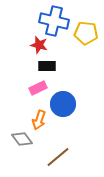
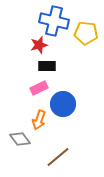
red star: rotated 30 degrees counterclockwise
pink rectangle: moved 1 px right
gray diamond: moved 2 px left
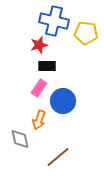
pink rectangle: rotated 30 degrees counterclockwise
blue circle: moved 3 px up
gray diamond: rotated 25 degrees clockwise
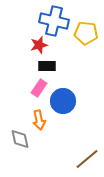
orange arrow: rotated 30 degrees counterclockwise
brown line: moved 29 px right, 2 px down
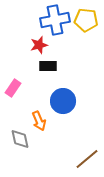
blue cross: moved 1 px right, 1 px up; rotated 24 degrees counterclockwise
yellow pentagon: moved 13 px up
black rectangle: moved 1 px right
pink rectangle: moved 26 px left
orange arrow: moved 1 px down; rotated 12 degrees counterclockwise
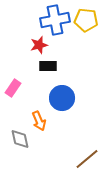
blue circle: moved 1 px left, 3 px up
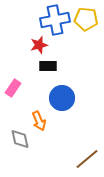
yellow pentagon: moved 1 px up
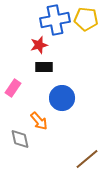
black rectangle: moved 4 px left, 1 px down
orange arrow: rotated 18 degrees counterclockwise
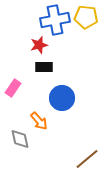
yellow pentagon: moved 2 px up
